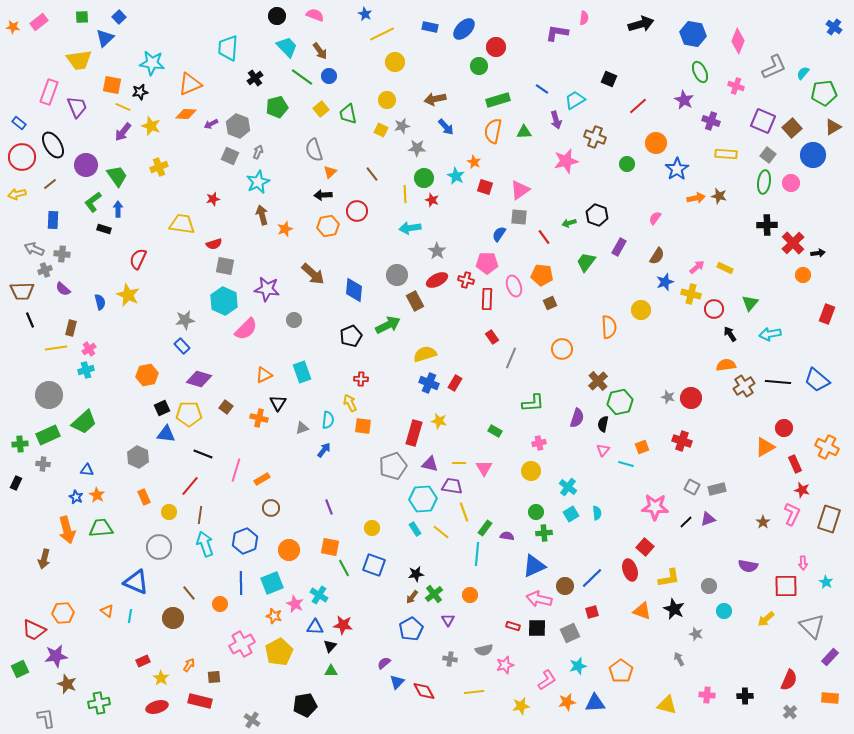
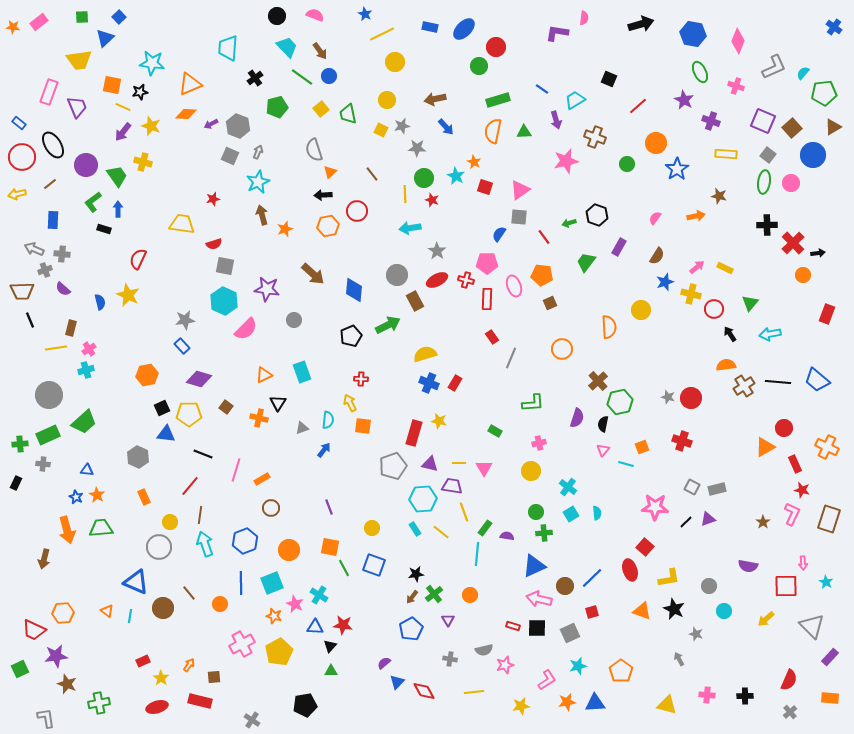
yellow cross at (159, 167): moved 16 px left, 5 px up; rotated 36 degrees clockwise
orange arrow at (696, 198): moved 18 px down
yellow circle at (169, 512): moved 1 px right, 10 px down
brown circle at (173, 618): moved 10 px left, 10 px up
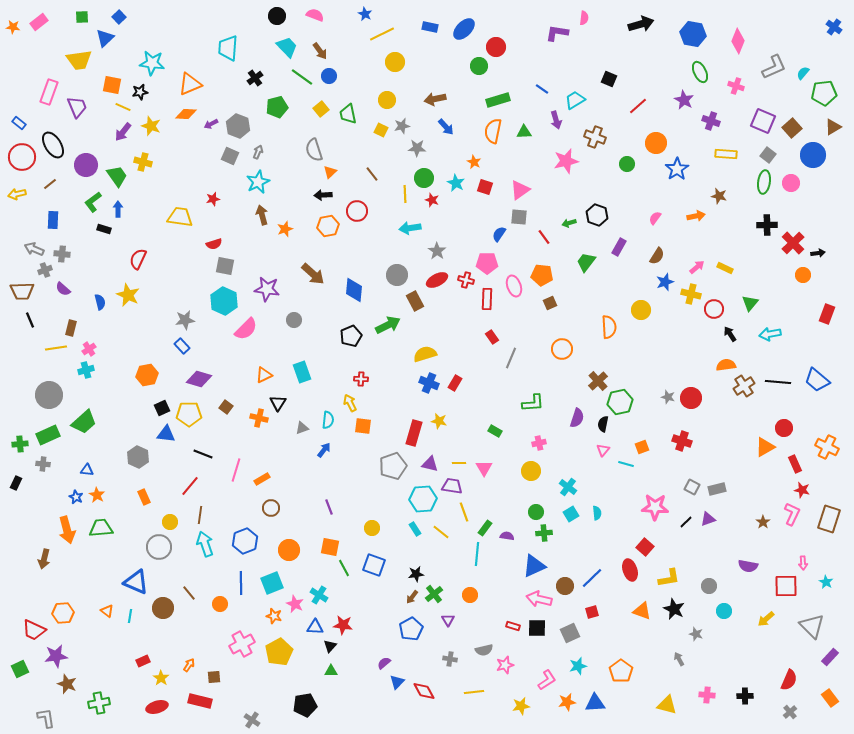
cyan star at (456, 176): moved 7 px down
yellow trapezoid at (182, 224): moved 2 px left, 7 px up
orange rectangle at (830, 698): rotated 48 degrees clockwise
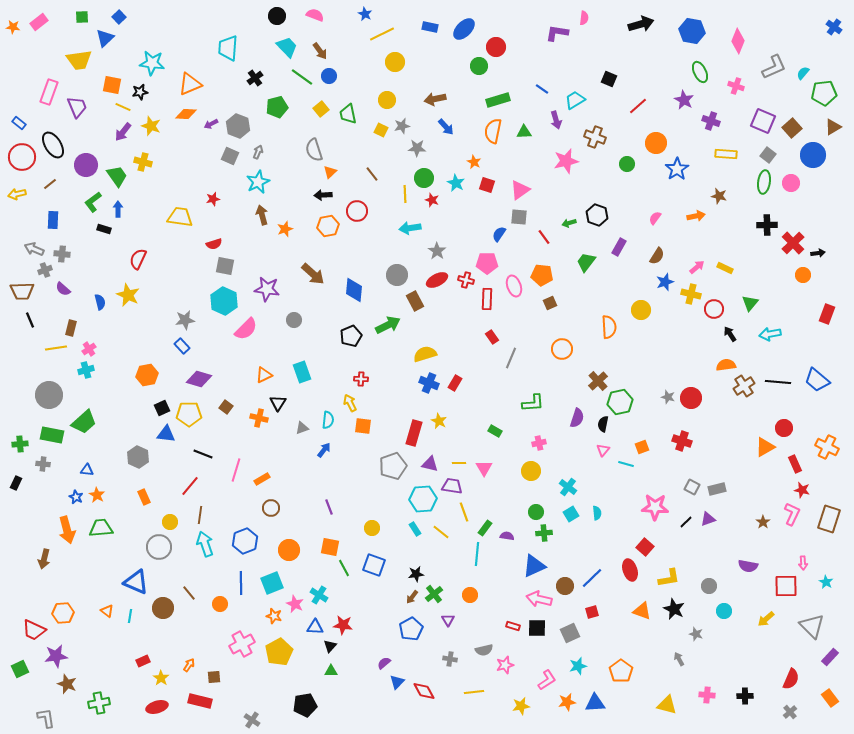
blue hexagon at (693, 34): moved 1 px left, 3 px up
red square at (485, 187): moved 2 px right, 2 px up
yellow star at (439, 421): rotated 14 degrees clockwise
green rectangle at (48, 435): moved 4 px right; rotated 35 degrees clockwise
red semicircle at (789, 680): moved 2 px right, 1 px up
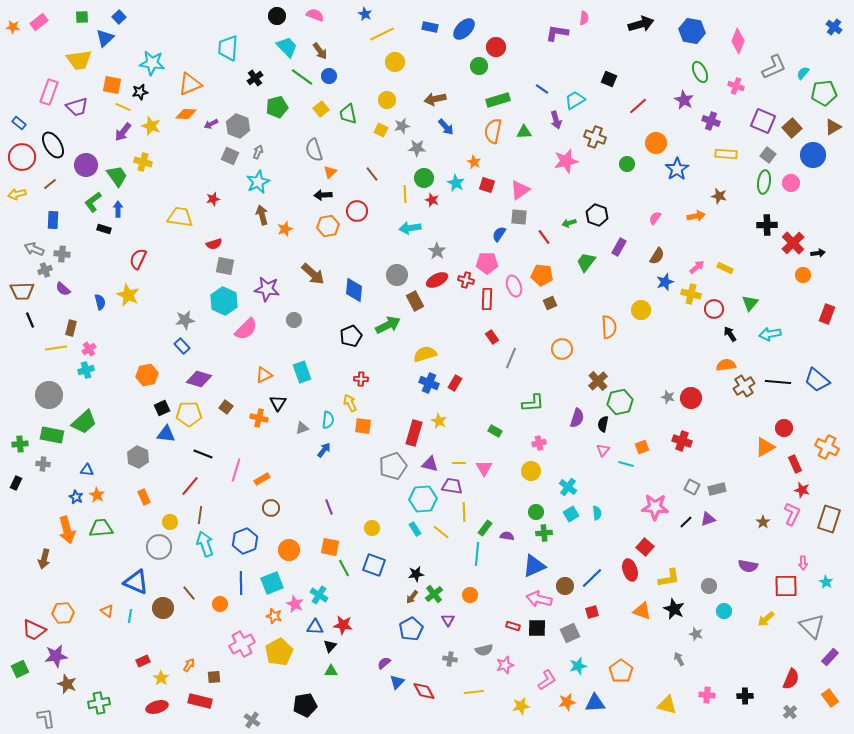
purple trapezoid at (77, 107): rotated 95 degrees clockwise
yellow line at (464, 512): rotated 18 degrees clockwise
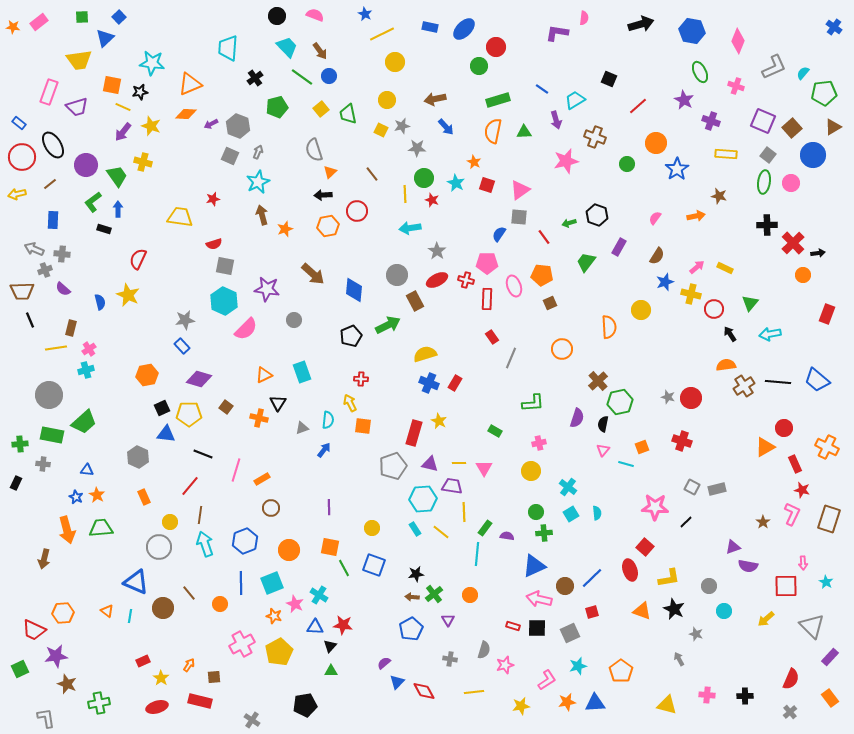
purple line at (329, 507): rotated 21 degrees clockwise
purple triangle at (708, 519): moved 25 px right, 28 px down
brown arrow at (412, 597): rotated 56 degrees clockwise
gray semicircle at (484, 650): rotated 60 degrees counterclockwise
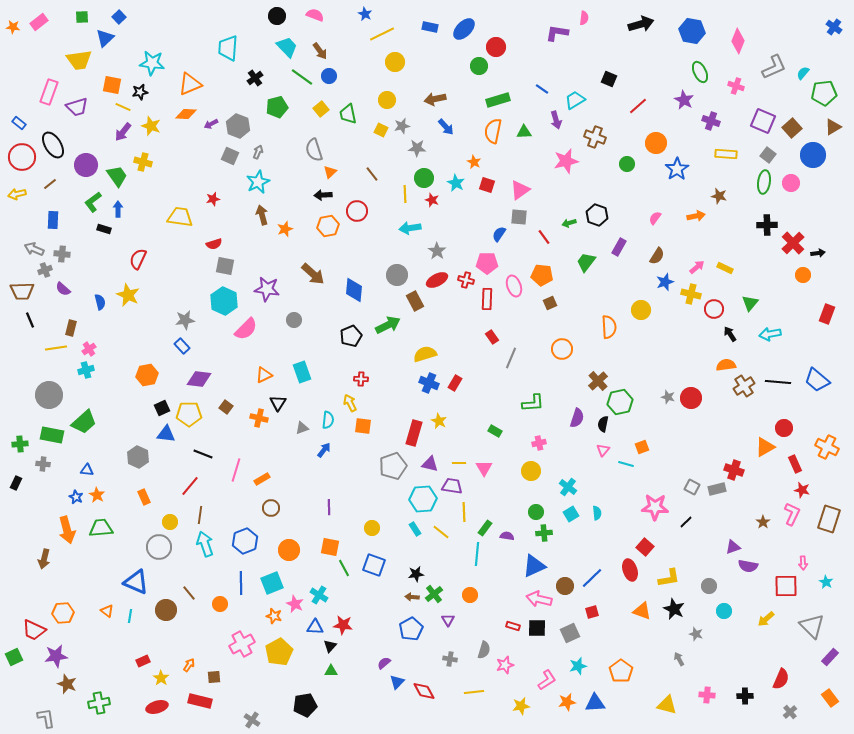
purple diamond at (199, 379): rotated 10 degrees counterclockwise
red cross at (682, 441): moved 52 px right, 29 px down
brown circle at (163, 608): moved 3 px right, 2 px down
green square at (20, 669): moved 6 px left, 12 px up
red semicircle at (791, 679): moved 10 px left
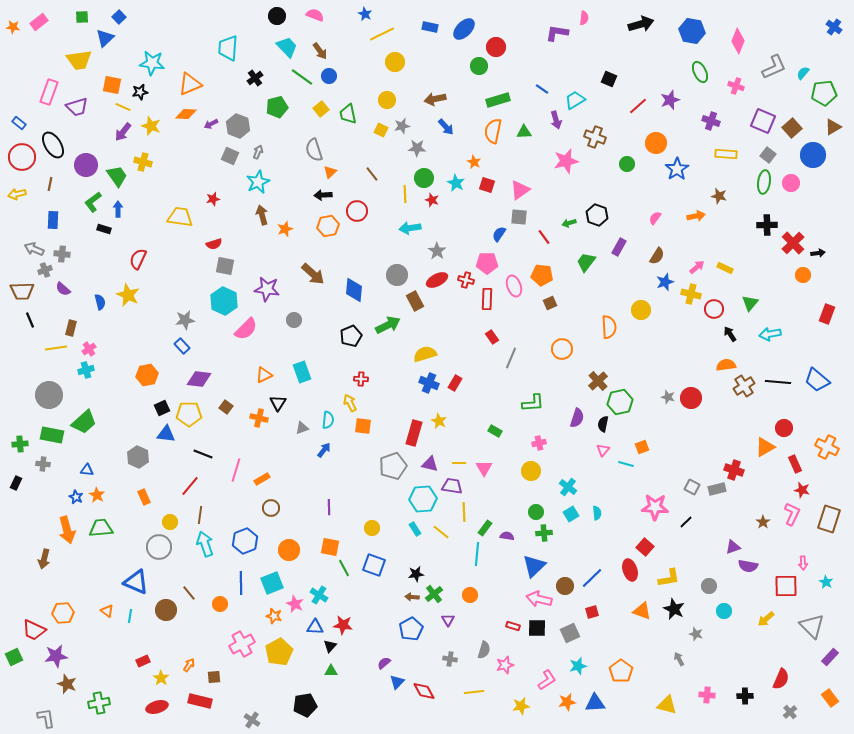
purple star at (684, 100): moved 14 px left; rotated 24 degrees clockwise
brown line at (50, 184): rotated 40 degrees counterclockwise
blue triangle at (534, 566): rotated 20 degrees counterclockwise
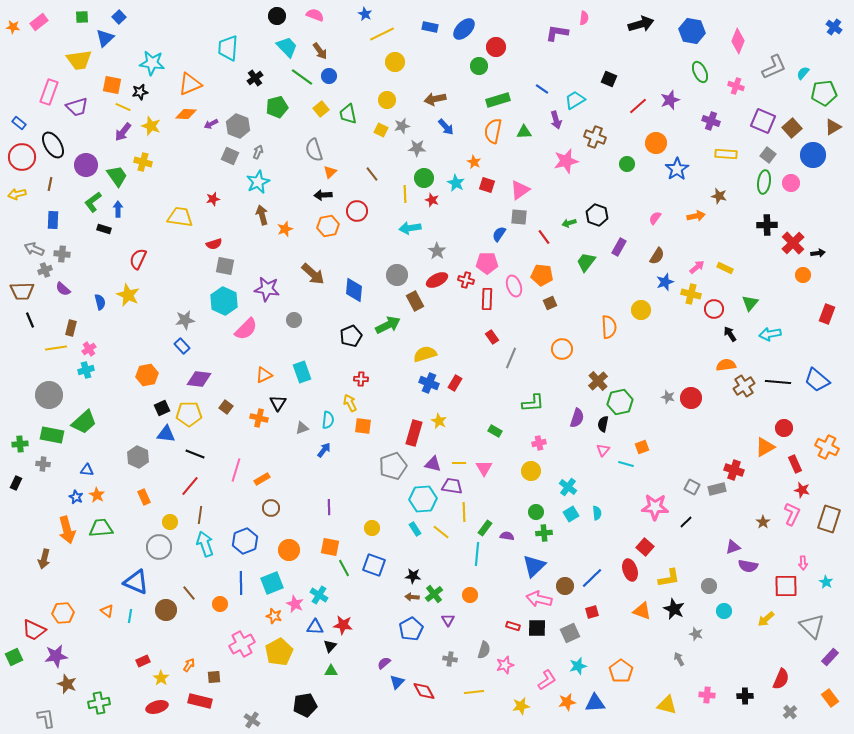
black line at (203, 454): moved 8 px left
purple triangle at (430, 464): moved 3 px right
black star at (416, 574): moved 3 px left, 2 px down; rotated 14 degrees clockwise
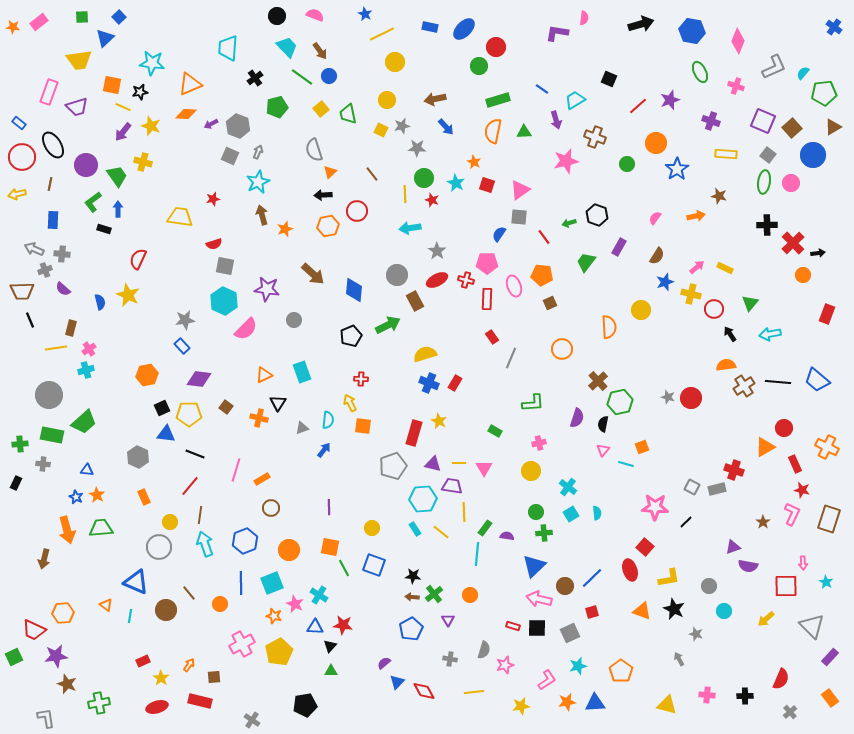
orange triangle at (107, 611): moved 1 px left, 6 px up
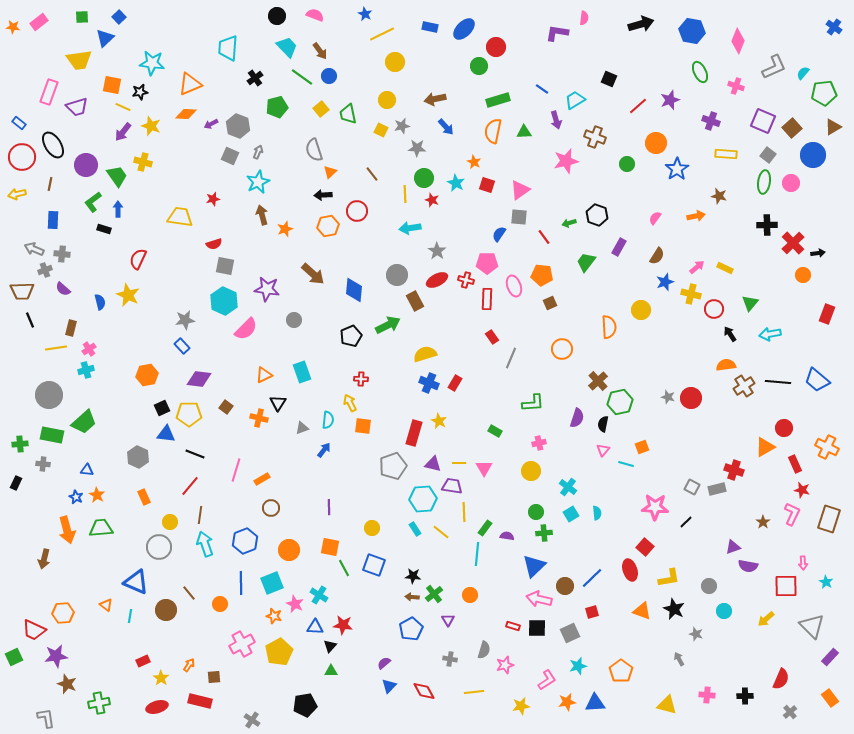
blue triangle at (397, 682): moved 8 px left, 4 px down
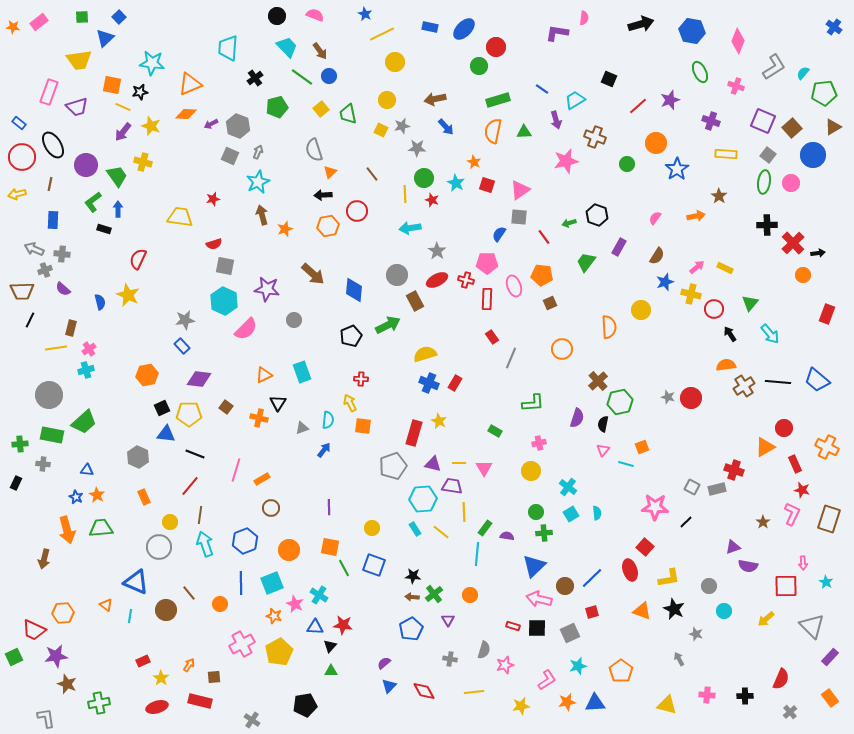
gray L-shape at (774, 67): rotated 8 degrees counterclockwise
brown star at (719, 196): rotated 21 degrees clockwise
black line at (30, 320): rotated 49 degrees clockwise
cyan arrow at (770, 334): rotated 120 degrees counterclockwise
